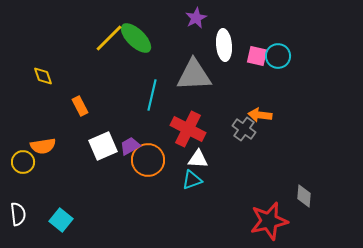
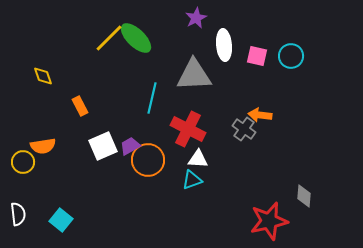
cyan circle: moved 13 px right
cyan line: moved 3 px down
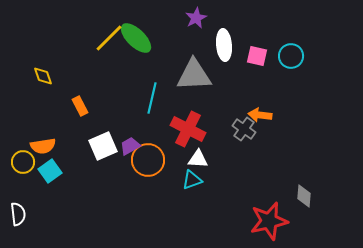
cyan square: moved 11 px left, 49 px up; rotated 15 degrees clockwise
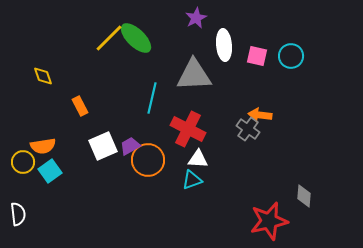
gray cross: moved 4 px right
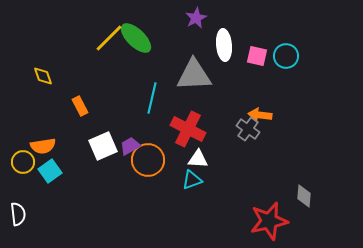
cyan circle: moved 5 px left
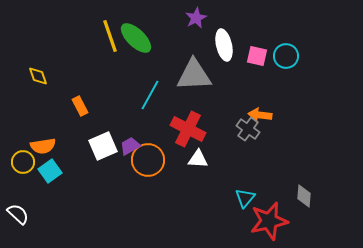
yellow line: moved 1 px right, 2 px up; rotated 64 degrees counterclockwise
white ellipse: rotated 8 degrees counterclockwise
yellow diamond: moved 5 px left
cyan line: moved 2 px left, 3 px up; rotated 16 degrees clockwise
cyan triangle: moved 53 px right, 18 px down; rotated 30 degrees counterclockwise
white semicircle: rotated 40 degrees counterclockwise
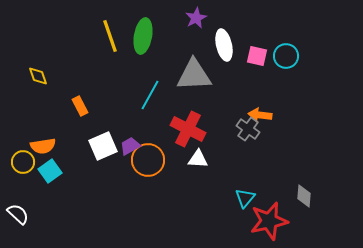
green ellipse: moved 7 px right, 2 px up; rotated 56 degrees clockwise
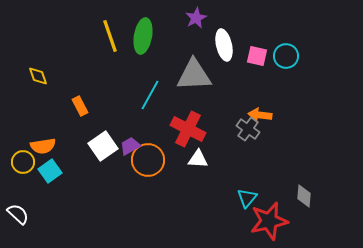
white square: rotated 12 degrees counterclockwise
cyan triangle: moved 2 px right
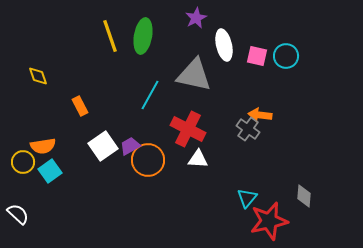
gray triangle: rotated 15 degrees clockwise
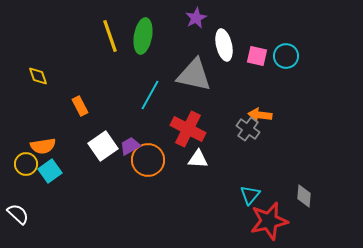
yellow circle: moved 3 px right, 2 px down
cyan triangle: moved 3 px right, 3 px up
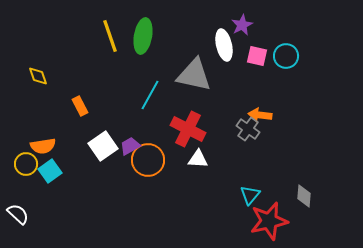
purple star: moved 46 px right, 7 px down
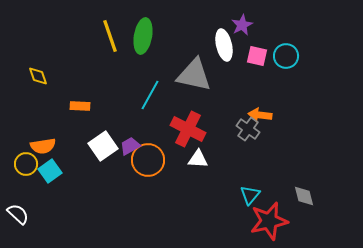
orange rectangle: rotated 60 degrees counterclockwise
gray diamond: rotated 20 degrees counterclockwise
